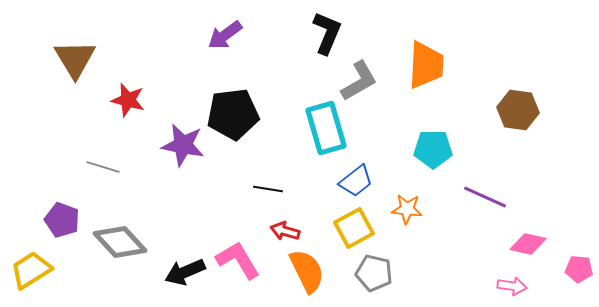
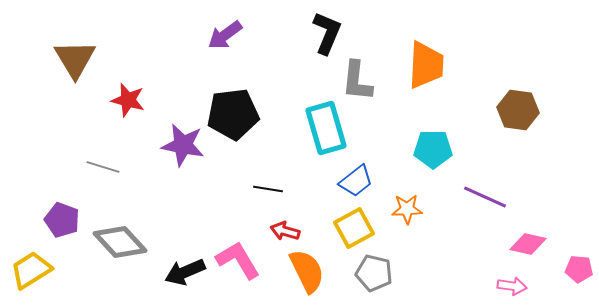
gray L-shape: moved 2 px left; rotated 126 degrees clockwise
orange star: rotated 8 degrees counterclockwise
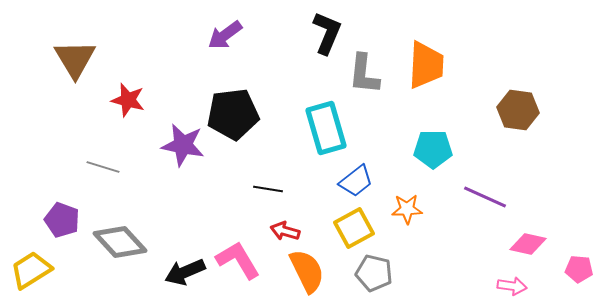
gray L-shape: moved 7 px right, 7 px up
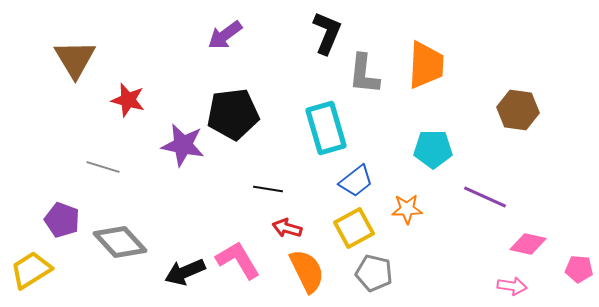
red arrow: moved 2 px right, 3 px up
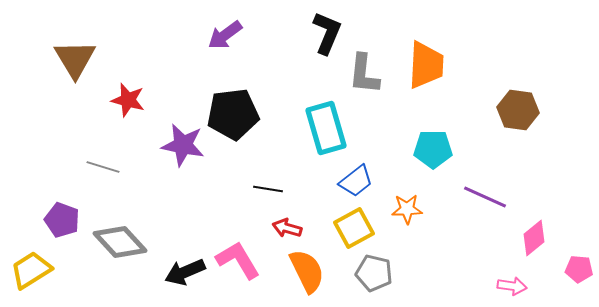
pink diamond: moved 6 px right, 6 px up; rotated 51 degrees counterclockwise
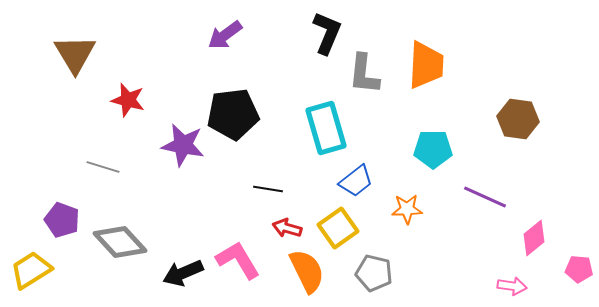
brown triangle: moved 5 px up
brown hexagon: moved 9 px down
yellow square: moved 16 px left; rotated 6 degrees counterclockwise
black arrow: moved 2 px left, 1 px down
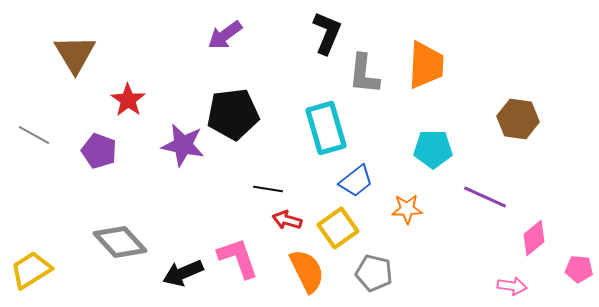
red star: rotated 20 degrees clockwise
gray line: moved 69 px left, 32 px up; rotated 12 degrees clockwise
purple pentagon: moved 37 px right, 69 px up
red arrow: moved 8 px up
pink L-shape: moved 2 px up; rotated 12 degrees clockwise
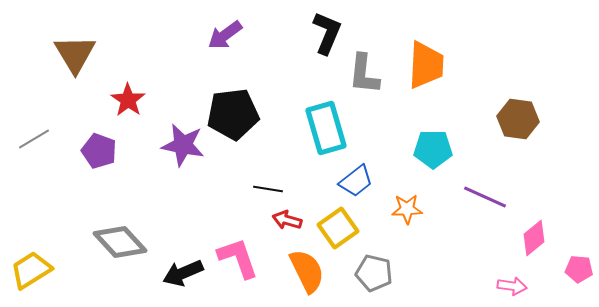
gray line: moved 4 px down; rotated 60 degrees counterclockwise
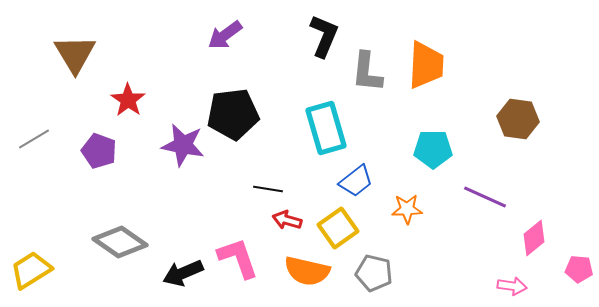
black L-shape: moved 3 px left, 3 px down
gray L-shape: moved 3 px right, 2 px up
gray diamond: rotated 12 degrees counterclockwise
orange semicircle: rotated 129 degrees clockwise
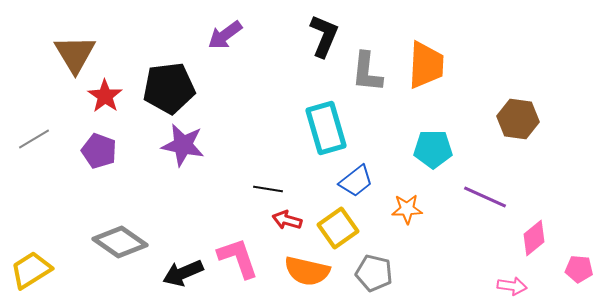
red star: moved 23 px left, 4 px up
black pentagon: moved 64 px left, 26 px up
